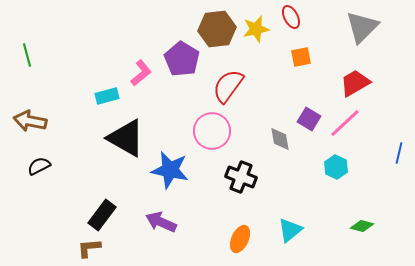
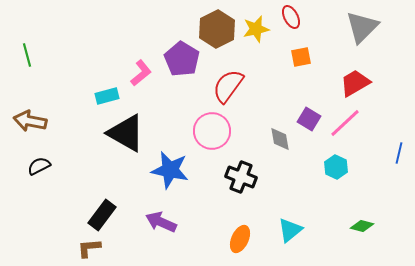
brown hexagon: rotated 21 degrees counterclockwise
black triangle: moved 5 px up
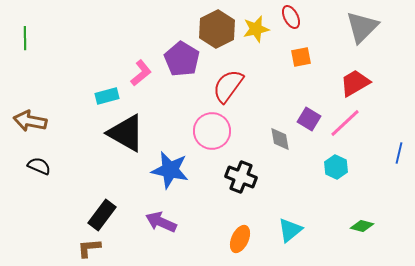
green line: moved 2 px left, 17 px up; rotated 15 degrees clockwise
black semicircle: rotated 50 degrees clockwise
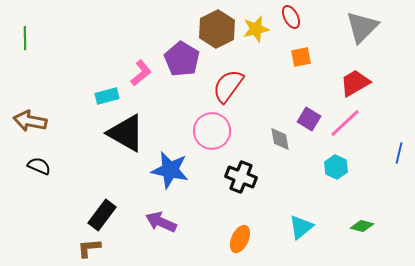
cyan triangle: moved 11 px right, 3 px up
